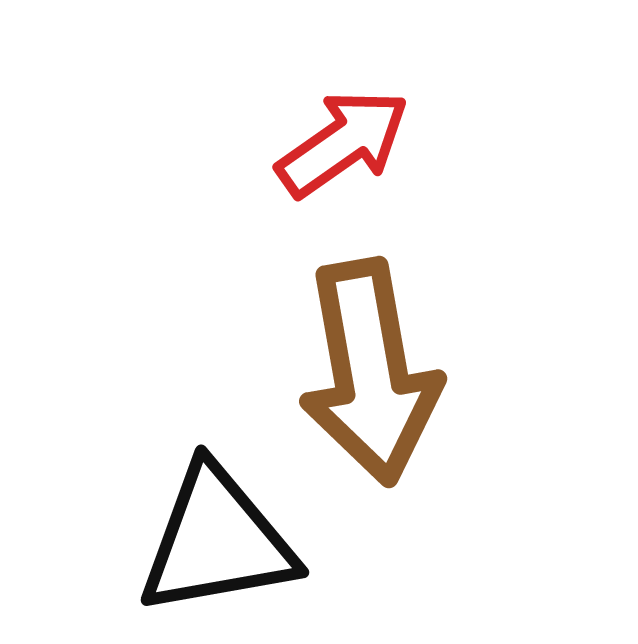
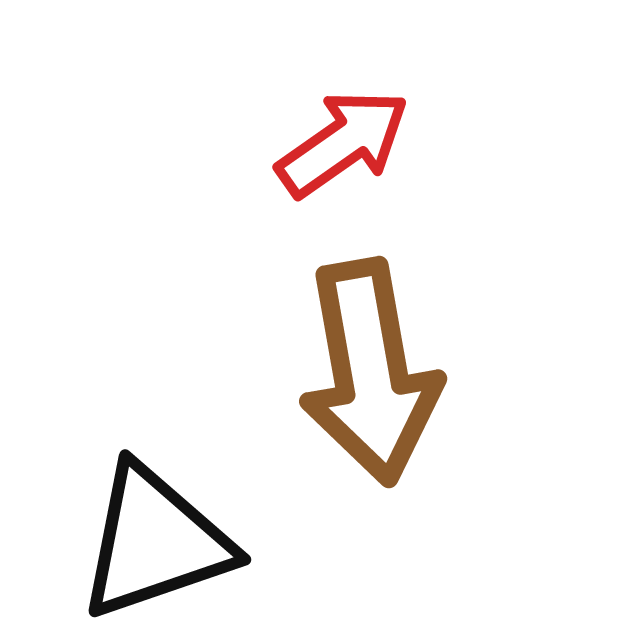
black triangle: moved 62 px left, 1 px down; rotated 9 degrees counterclockwise
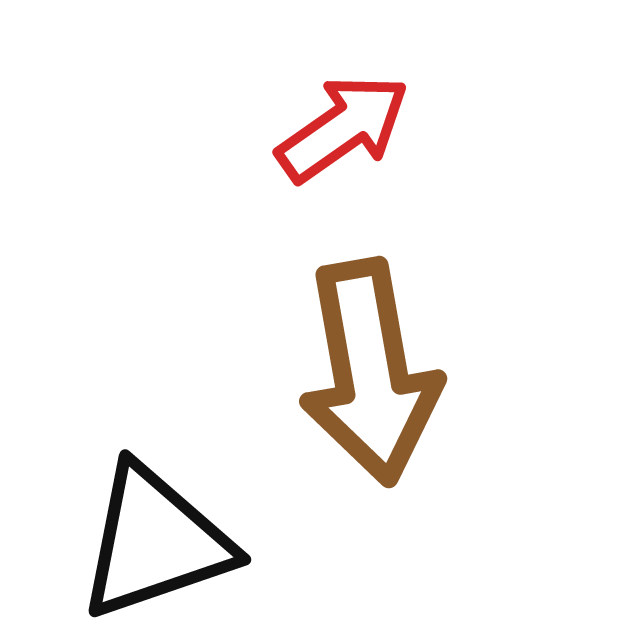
red arrow: moved 15 px up
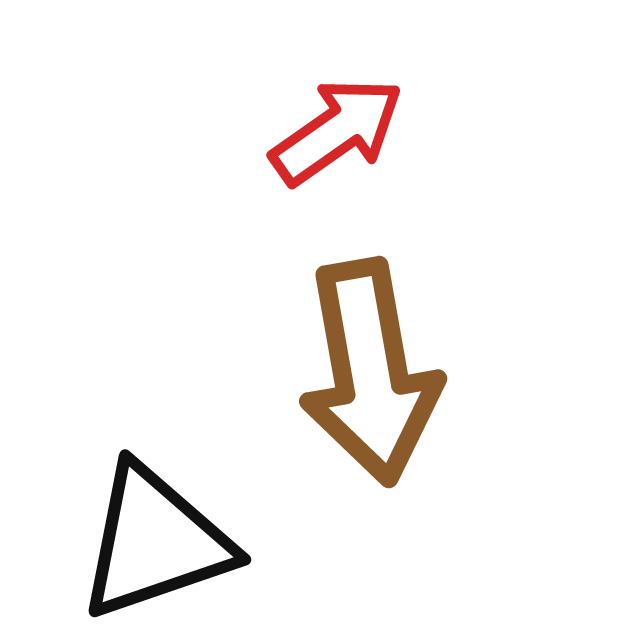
red arrow: moved 6 px left, 3 px down
